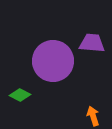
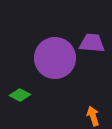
purple circle: moved 2 px right, 3 px up
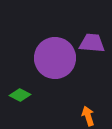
orange arrow: moved 5 px left
